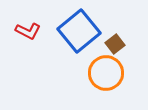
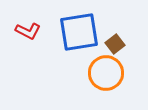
blue square: moved 1 px down; rotated 30 degrees clockwise
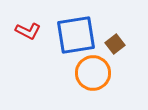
blue square: moved 3 px left, 3 px down
orange circle: moved 13 px left
